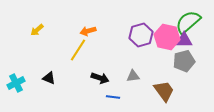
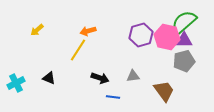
green semicircle: moved 4 px left
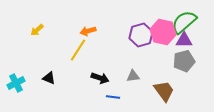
pink hexagon: moved 4 px left, 5 px up
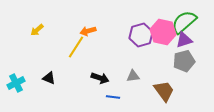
purple triangle: rotated 18 degrees counterclockwise
yellow line: moved 2 px left, 3 px up
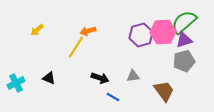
pink hexagon: rotated 15 degrees counterclockwise
blue line: rotated 24 degrees clockwise
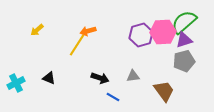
yellow line: moved 1 px right, 2 px up
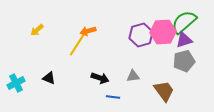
blue line: rotated 24 degrees counterclockwise
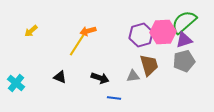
yellow arrow: moved 6 px left, 1 px down
black triangle: moved 11 px right, 1 px up
cyan cross: rotated 24 degrees counterclockwise
brown trapezoid: moved 15 px left, 26 px up; rotated 20 degrees clockwise
blue line: moved 1 px right, 1 px down
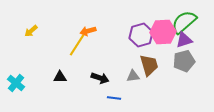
black triangle: rotated 24 degrees counterclockwise
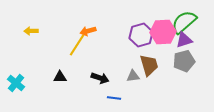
yellow arrow: rotated 40 degrees clockwise
